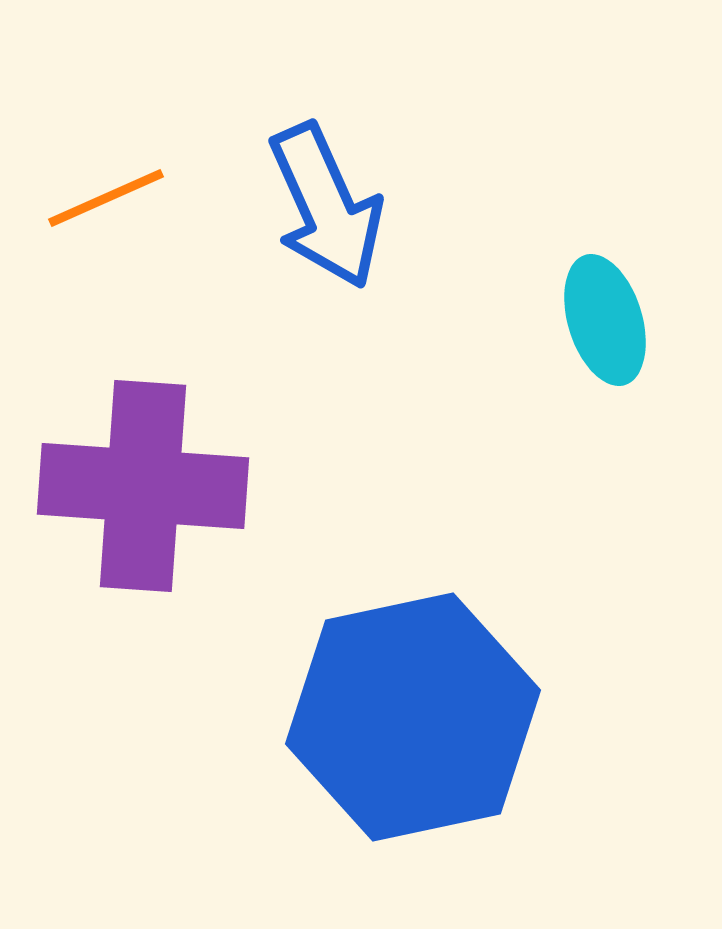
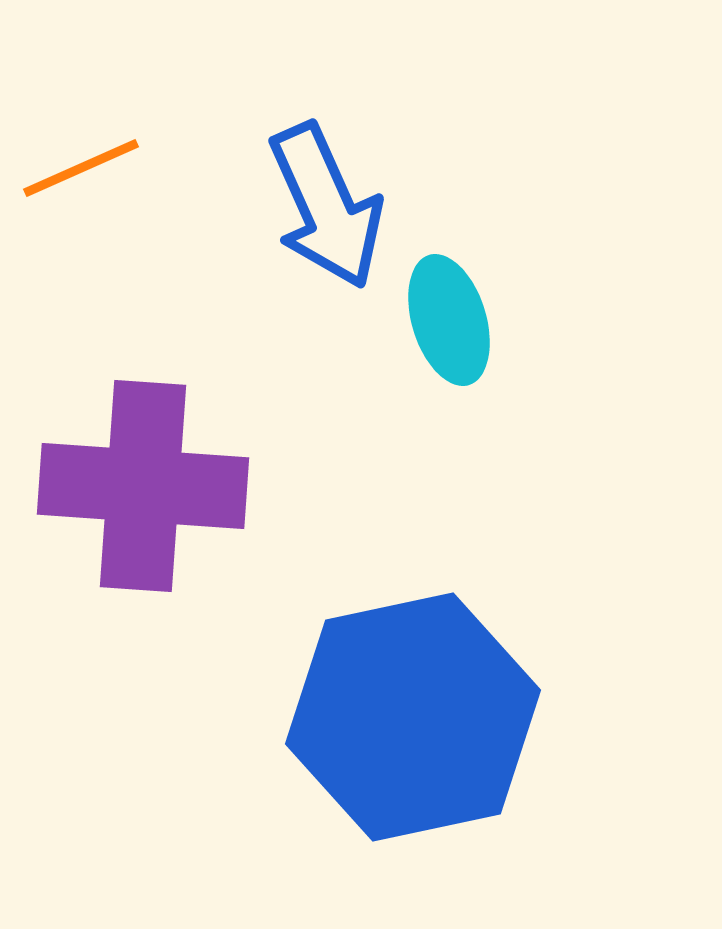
orange line: moved 25 px left, 30 px up
cyan ellipse: moved 156 px left
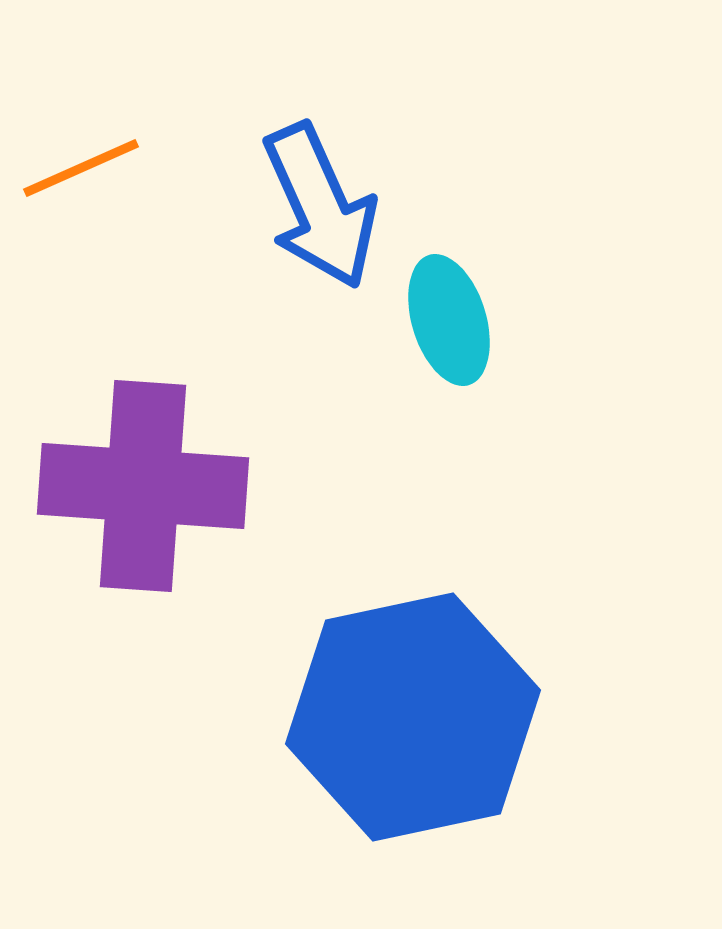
blue arrow: moved 6 px left
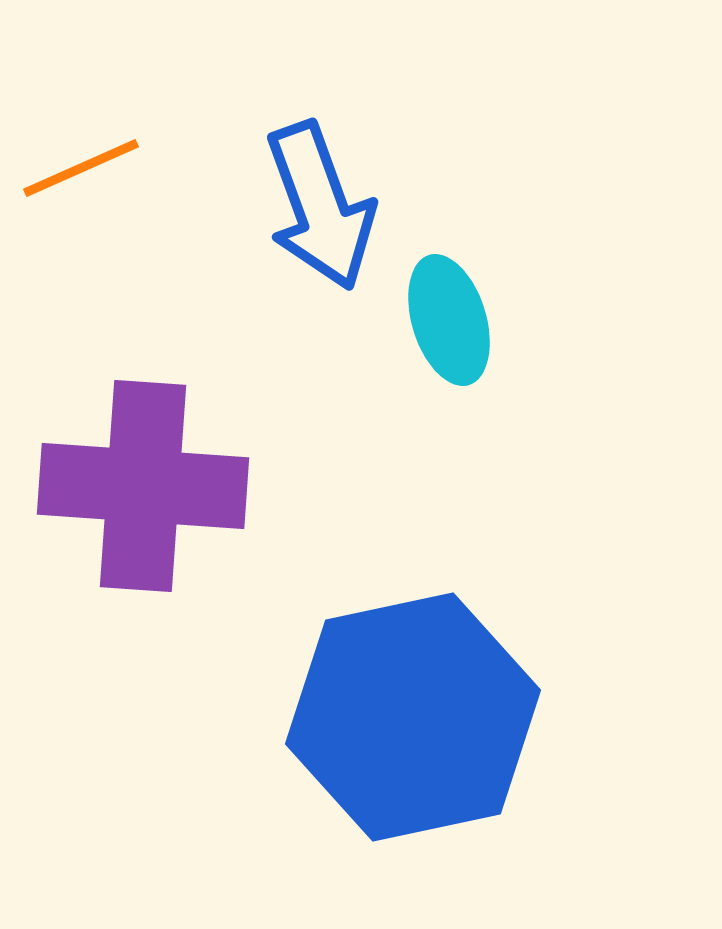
blue arrow: rotated 4 degrees clockwise
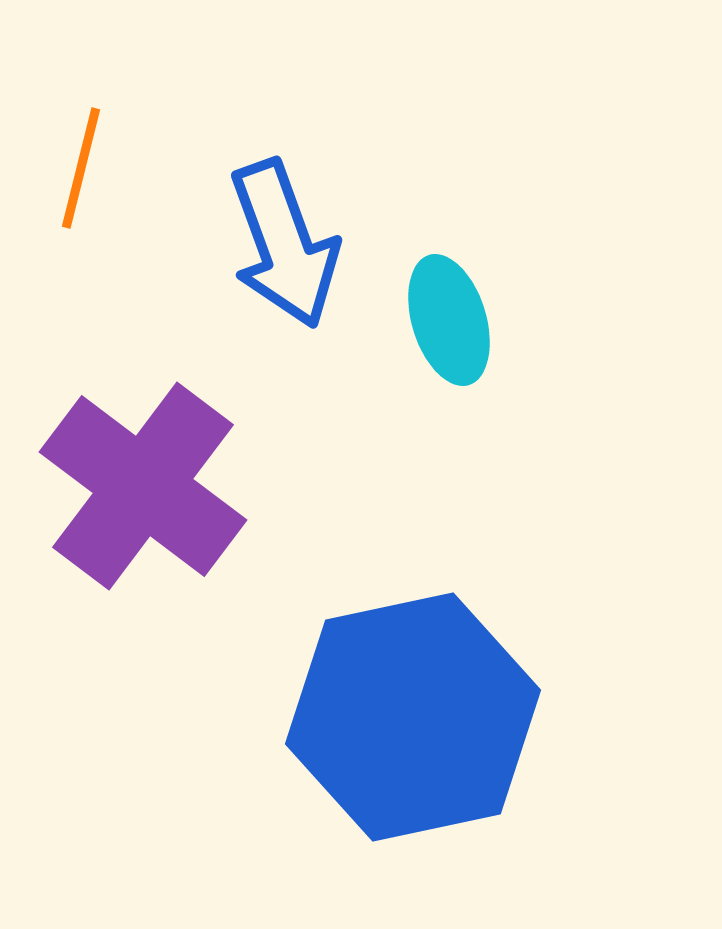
orange line: rotated 52 degrees counterclockwise
blue arrow: moved 36 px left, 38 px down
purple cross: rotated 33 degrees clockwise
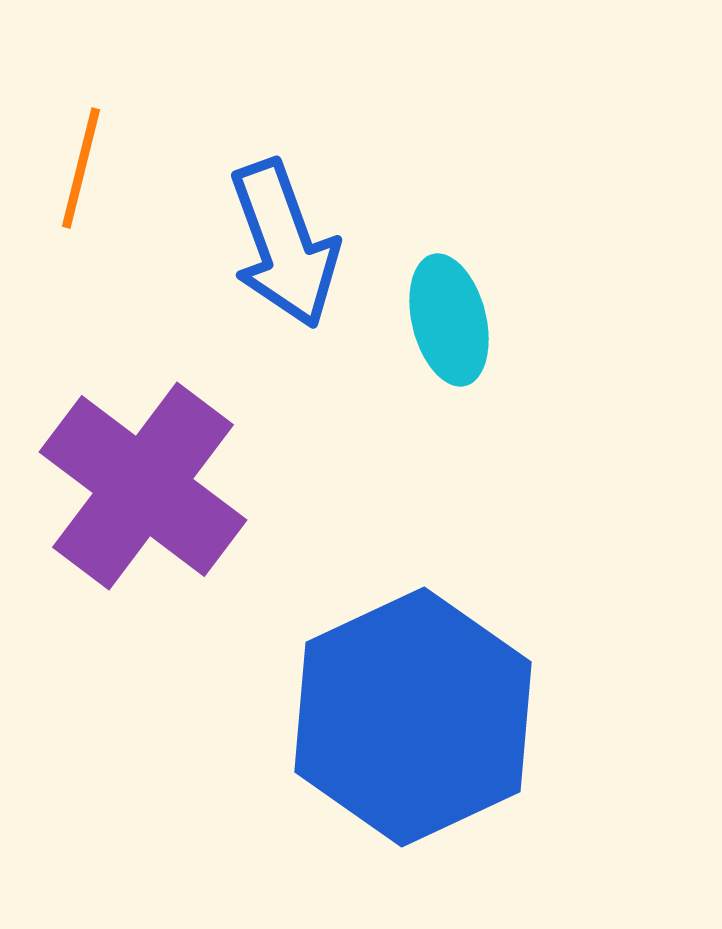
cyan ellipse: rotated 3 degrees clockwise
blue hexagon: rotated 13 degrees counterclockwise
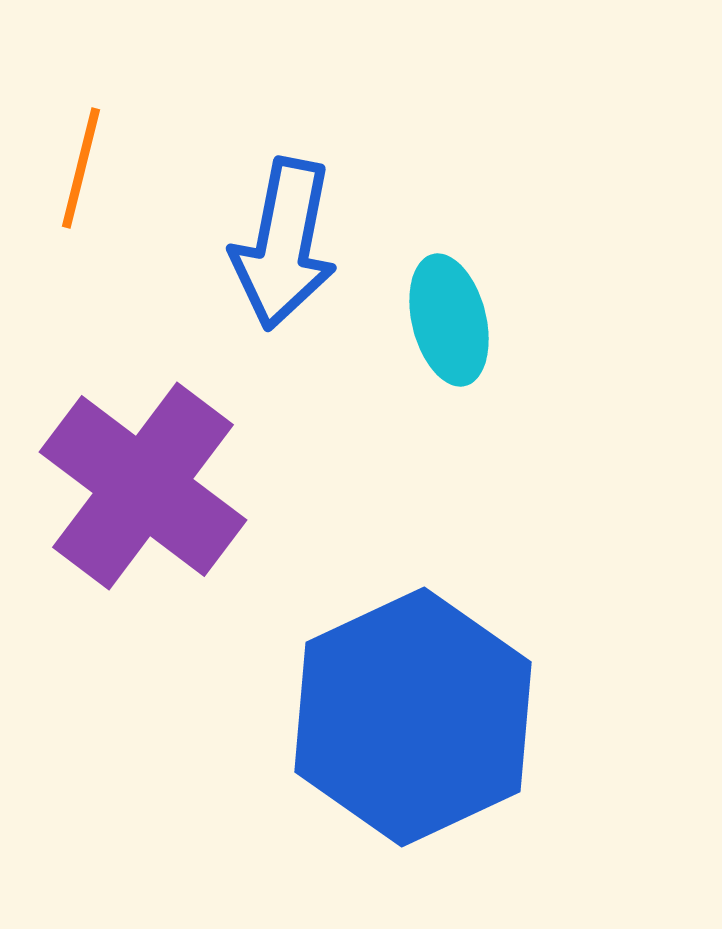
blue arrow: rotated 31 degrees clockwise
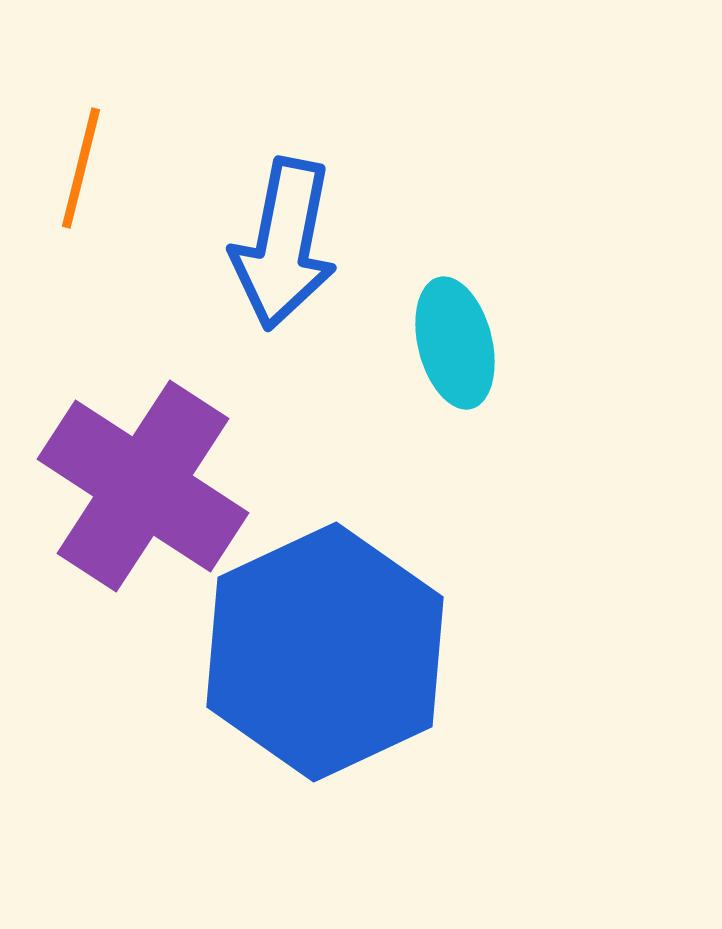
cyan ellipse: moved 6 px right, 23 px down
purple cross: rotated 4 degrees counterclockwise
blue hexagon: moved 88 px left, 65 px up
